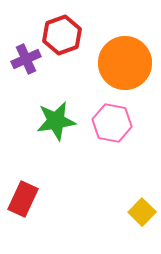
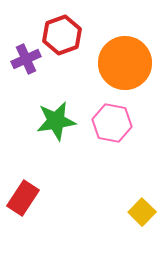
red rectangle: moved 1 px up; rotated 8 degrees clockwise
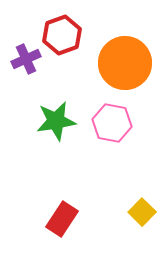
red rectangle: moved 39 px right, 21 px down
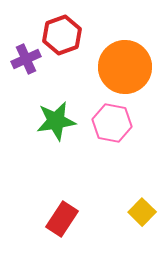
orange circle: moved 4 px down
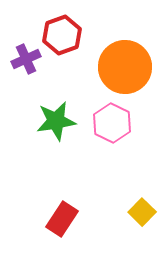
pink hexagon: rotated 15 degrees clockwise
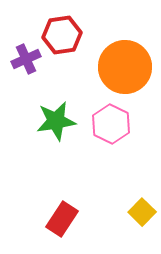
red hexagon: rotated 12 degrees clockwise
pink hexagon: moved 1 px left, 1 px down
